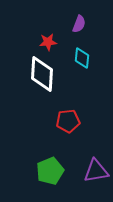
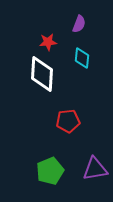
purple triangle: moved 1 px left, 2 px up
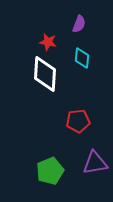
red star: rotated 18 degrees clockwise
white diamond: moved 3 px right
red pentagon: moved 10 px right
purple triangle: moved 6 px up
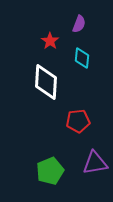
red star: moved 2 px right, 1 px up; rotated 24 degrees clockwise
white diamond: moved 1 px right, 8 px down
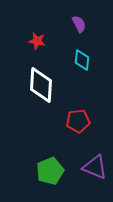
purple semicircle: rotated 48 degrees counterclockwise
red star: moved 13 px left; rotated 24 degrees counterclockwise
cyan diamond: moved 2 px down
white diamond: moved 5 px left, 3 px down
purple triangle: moved 4 px down; rotated 32 degrees clockwise
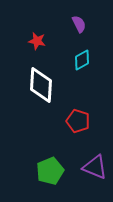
cyan diamond: rotated 55 degrees clockwise
red pentagon: rotated 25 degrees clockwise
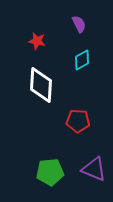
red pentagon: rotated 15 degrees counterclockwise
purple triangle: moved 1 px left, 2 px down
green pentagon: moved 1 px down; rotated 16 degrees clockwise
